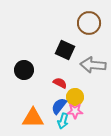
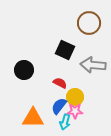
cyan arrow: moved 2 px right, 1 px down
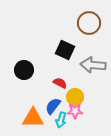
blue semicircle: moved 6 px left
cyan arrow: moved 4 px left, 2 px up
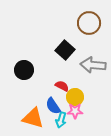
black square: rotated 18 degrees clockwise
red semicircle: moved 2 px right, 3 px down
blue semicircle: rotated 72 degrees counterclockwise
orange triangle: rotated 15 degrees clockwise
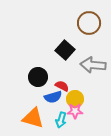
black circle: moved 14 px right, 7 px down
yellow circle: moved 2 px down
blue semicircle: moved 9 px up; rotated 72 degrees counterclockwise
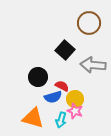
pink star: rotated 21 degrees clockwise
